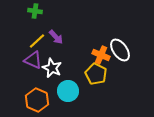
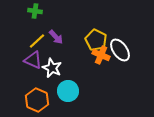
yellow pentagon: moved 34 px up
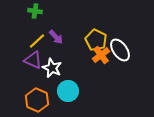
orange cross: rotated 30 degrees clockwise
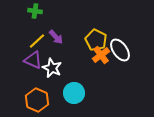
cyan circle: moved 6 px right, 2 px down
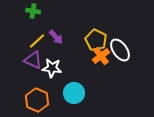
green cross: moved 2 px left
orange cross: moved 1 px down
white star: rotated 18 degrees counterclockwise
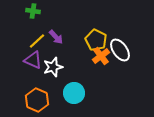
white star: moved 1 px right, 1 px up; rotated 24 degrees counterclockwise
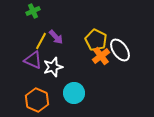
green cross: rotated 32 degrees counterclockwise
yellow line: moved 4 px right; rotated 18 degrees counterclockwise
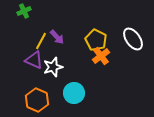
green cross: moved 9 px left
purple arrow: moved 1 px right
white ellipse: moved 13 px right, 11 px up
purple triangle: moved 1 px right
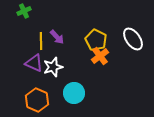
yellow line: rotated 30 degrees counterclockwise
orange cross: moved 1 px left
purple triangle: moved 3 px down
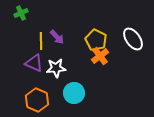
green cross: moved 3 px left, 2 px down
white star: moved 3 px right, 1 px down; rotated 12 degrees clockwise
